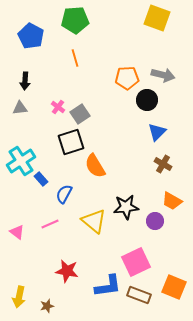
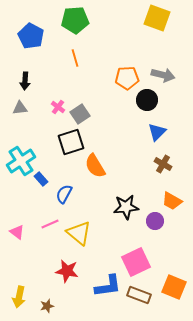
yellow triangle: moved 15 px left, 12 px down
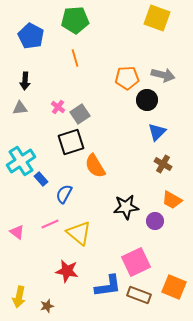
orange trapezoid: moved 1 px up
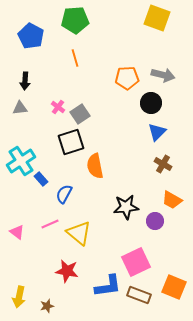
black circle: moved 4 px right, 3 px down
orange semicircle: rotated 20 degrees clockwise
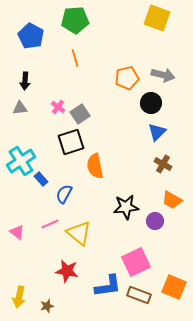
orange pentagon: rotated 10 degrees counterclockwise
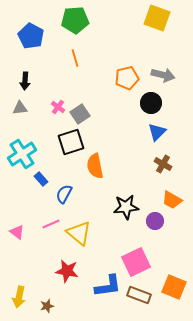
cyan cross: moved 1 px right, 7 px up
pink line: moved 1 px right
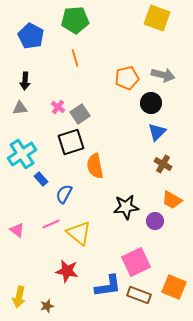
pink triangle: moved 2 px up
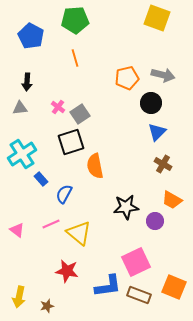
black arrow: moved 2 px right, 1 px down
